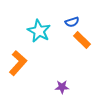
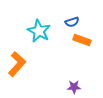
orange rectangle: rotated 24 degrees counterclockwise
orange L-shape: moved 1 px left, 1 px down
purple star: moved 12 px right
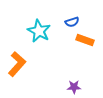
orange rectangle: moved 3 px right
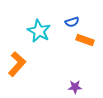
purple star: moved 1 px right
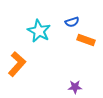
orange rectangle: moved 1 px right
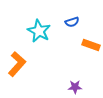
orange rectangle: moved 5 px right, 5 px down
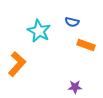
blue semicircle: rotated 32 degrees clockwise
orange rectangle: moved 5 px left
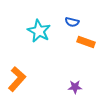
orange rectangle: moved 3 px up
orange L-shape: moved 15 px down
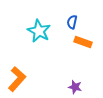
blue semicircle: rotated 88 degrees clockwise
orange rectangle: moved 3 px left
purple star: rotated 16 degrees clockwise
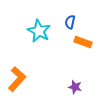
blue semicircle: moved 2 px left
